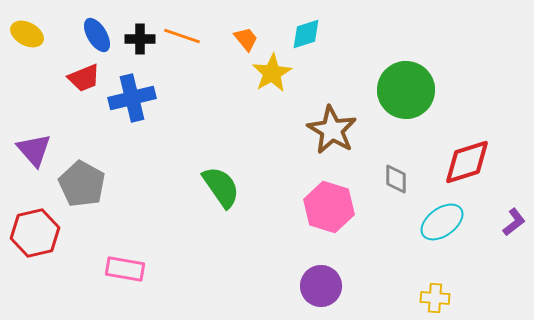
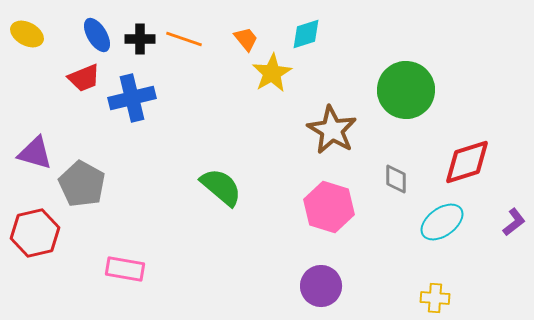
orange line: moved 2 px right, 3 px down
purple triangle: moved 1 px right, 3 px down; rotated 33 degrees counterclockwise
green semicircle: rotated 15 degrees counterclockwise
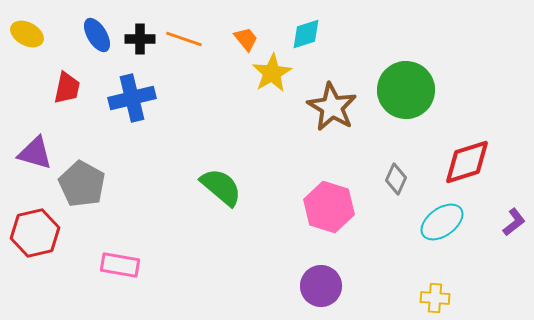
red trapezoid: moved 17 px left, 10 px down; rotated 56 degrees counterclockwise
brown star: moved 23 px up
gray diamond: rotated 24 degrees clockwise
pink rectangle: moved 5 px left, 4 px up
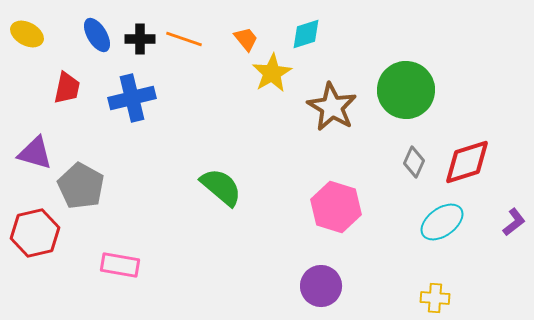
gray diamond: moved 18 px right, 17 px up
gray pentagon: moved 1 px left, 2 px down
pink hexagon: moved 7 px right
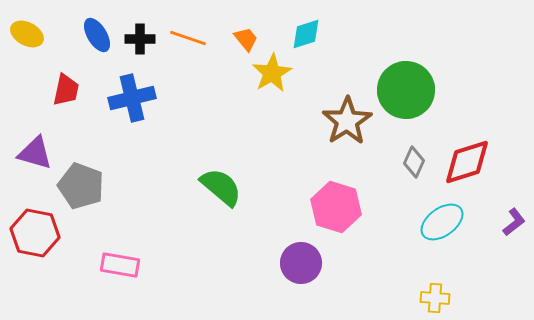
orange line: moved 4 px right, 1 px up
red trapezoid: moved 1 px left, 2 px down
brown star: moved 15 px right, 14 px down; rotated 9 degrees clockwise
gray pentagon: rotated 9 degrees counterclockwise
red hexagon: rotated 24 degrees clockwise
purple circle: moved 20 px left, 23 px up
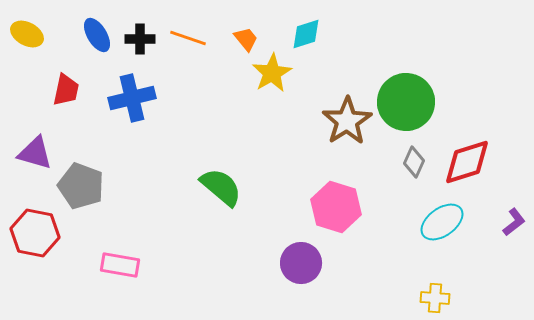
green circle: moved 12 px down
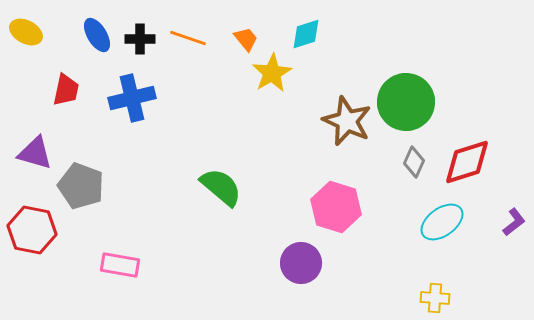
yellow ellipse: moved 1 px left, 2 px up
brown star: rotated 15 degrees counterclockwise
red hexagon: moved 3 px left, 3 px up
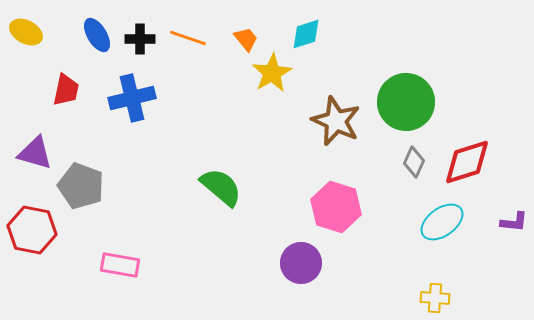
brown star: moved 11 px left
purple L-shape: rotated 44 degrees clockwise
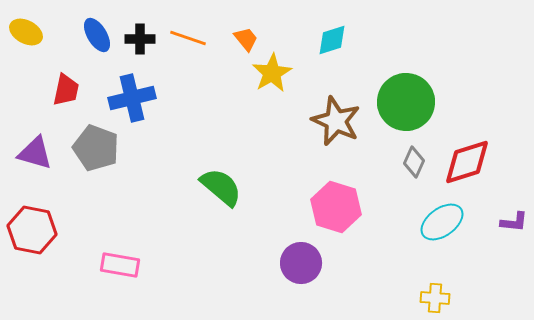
cyan diamond: moved 26 px right, 6 px down
gray pentagon: moved 15 px right, 38 px up
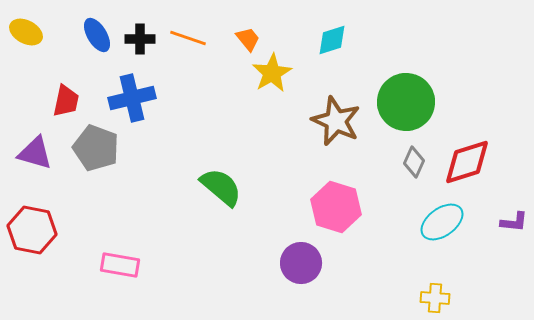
orange trapezoid: moved 2 px right
red trapezoid: moved 11 px down
